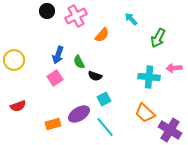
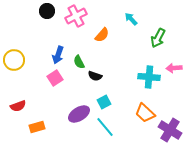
cyan square: moved 3 px down
orange rectangle: moved 16 px left, 3 px down
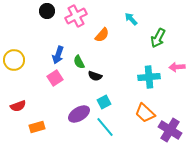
pink arrow: moved 3 px right, 1 px up
cyan cross: rotated 10 degrees counterclockwise
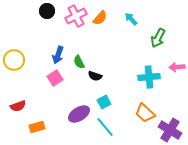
orange semicircle: moved 2 px left, 17 px up
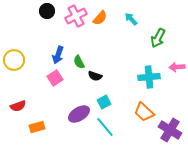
orange trapezoid: moved 1 px left, 1 px up
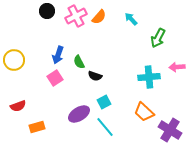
orange semicircle: moved 1 px left, 1 px up
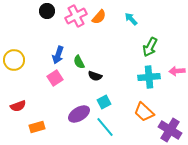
green arrow: moved 8 px left, 9 px down
pink arrow: moved 4 px down
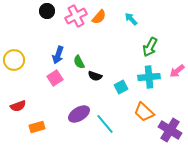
pink arrow: rotated 35 degrees counterclockwise
cyan square: moved 17 px right, 15 px up
cyan line: moved 3 px up
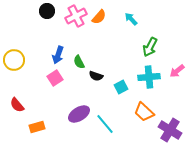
black semicircle: moved 1 px right
red semicircle: moved 1 px left, 1 px up; rotated 70 degrees clockwise
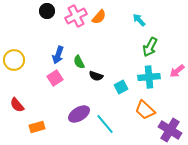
cyan arrow: moved 8 px right, 1 px down
orange trapezoid: moved 1 px right, 2 px up
